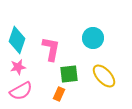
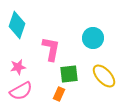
cyan diamond: moved 15 px up
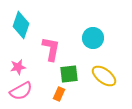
cyan diamond: moved 4 px right
yellow ellipse: rotated 10 degrees counterclockwise
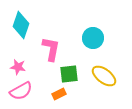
pink star: rotated 21 degrees clockwise
orange rectangle: rotated 40 degrees clockwise
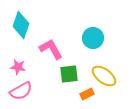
pink L-shape: rotated 40 degrees counterclockwise
orange rectangle: moved 28 px right
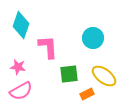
pink L-shape: moved 3 px left, 2 px up; rotated 25 degrees clockwise
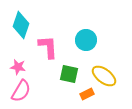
cyan circle: moved 7 px left, 2 px down
green square: rotated 18 degrees clockwise
pink semicircle: rotated 30 degrees counterclockwise
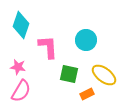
yellow ellipse: moved 1 px up
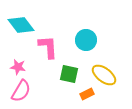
cyan diamond: rotated 56 degrees counterclockwise
